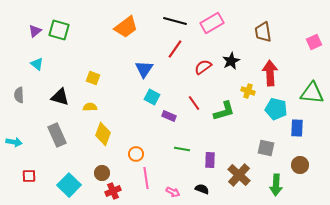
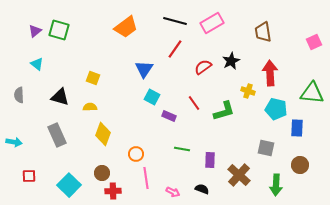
red cross at (113, 191): rotated 21 degrees clockwise
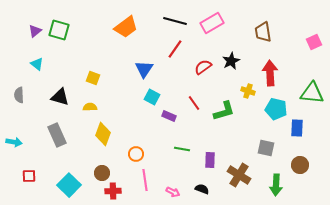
brown cross at (239, 175): rotated 10 degrees counterclockwise
pink line at (146, 178): moved 1 px left, 2 px down
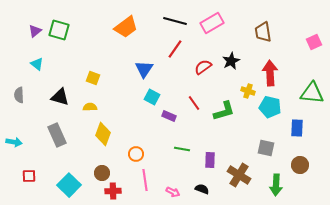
cyan pentagon at (276, 109): moved 6 px left, 2 px up
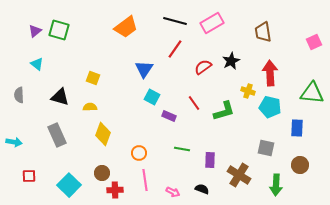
orange circle at (136, 154): moved 3 px right, 1 px up
red cross at (113, 191): moved 2 px right, 1 px up
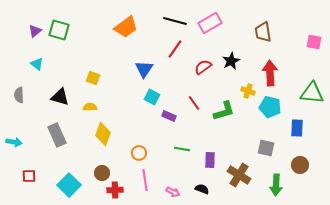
pink rectangle at (212, 23): moved 2 px left
pink square at (314, 42): rotated 35 degrees clockwise
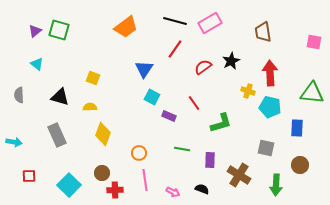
green L-shape at (224, 111): moved 3 px left, 12 px down
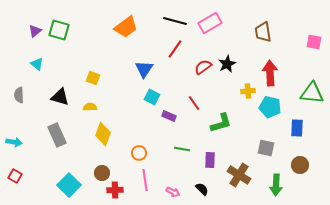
black star at (231, 61): moved 4 px left, 3 px down
yellow cross at (248, 91): rotated 24 degrees counterclockwise
red square at (29, 176): moved 14 px left; rotated 32 degrees clockwise
black semicircle at (202, 189): rotated 24 degrees clockwise
